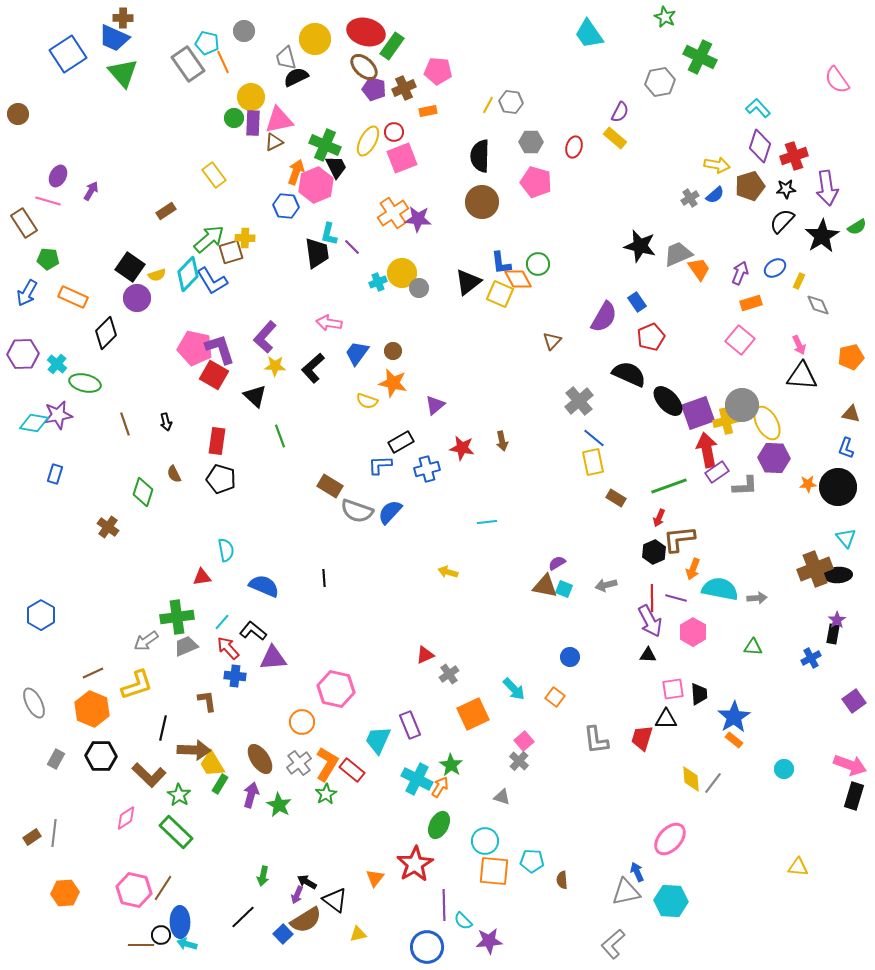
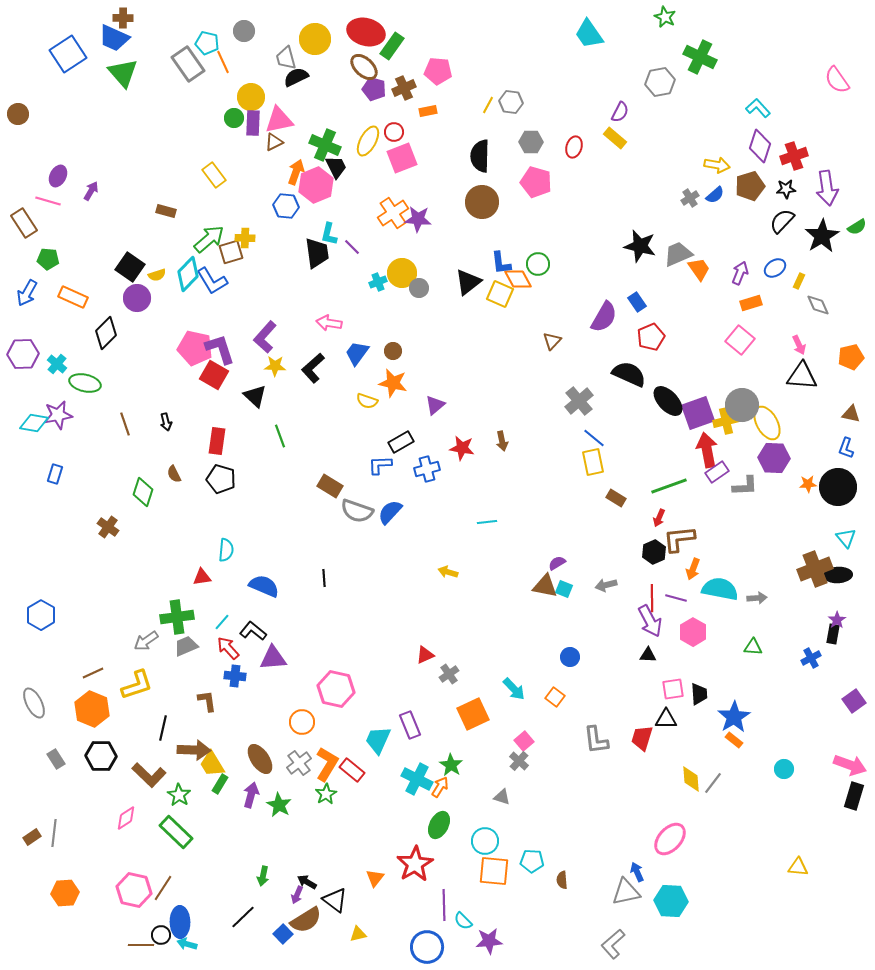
brown rectangle at (166, 211): rotated 48 degrees clockwise
cyan semicircle at (226, 550): rotated 15 degrees clockwise
gray rectangle at (56, 759): rotated 60 degrees counterclockwise
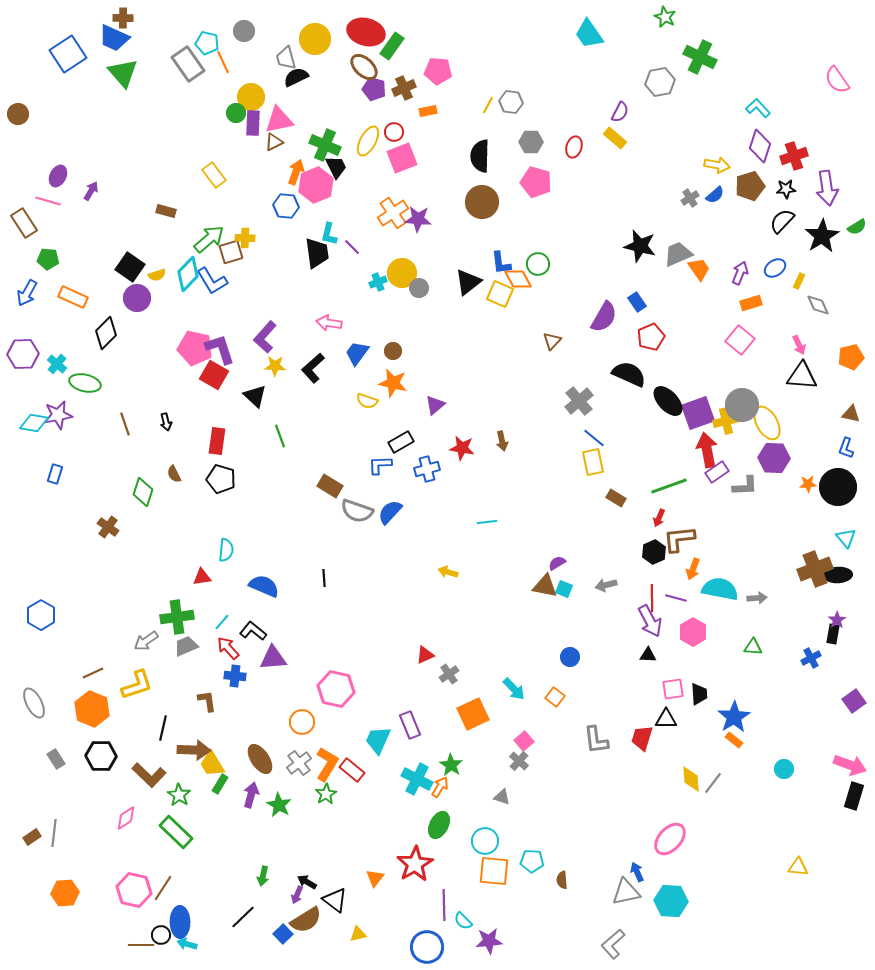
green circle at (234, 118): moved 2 px right, 5 px up
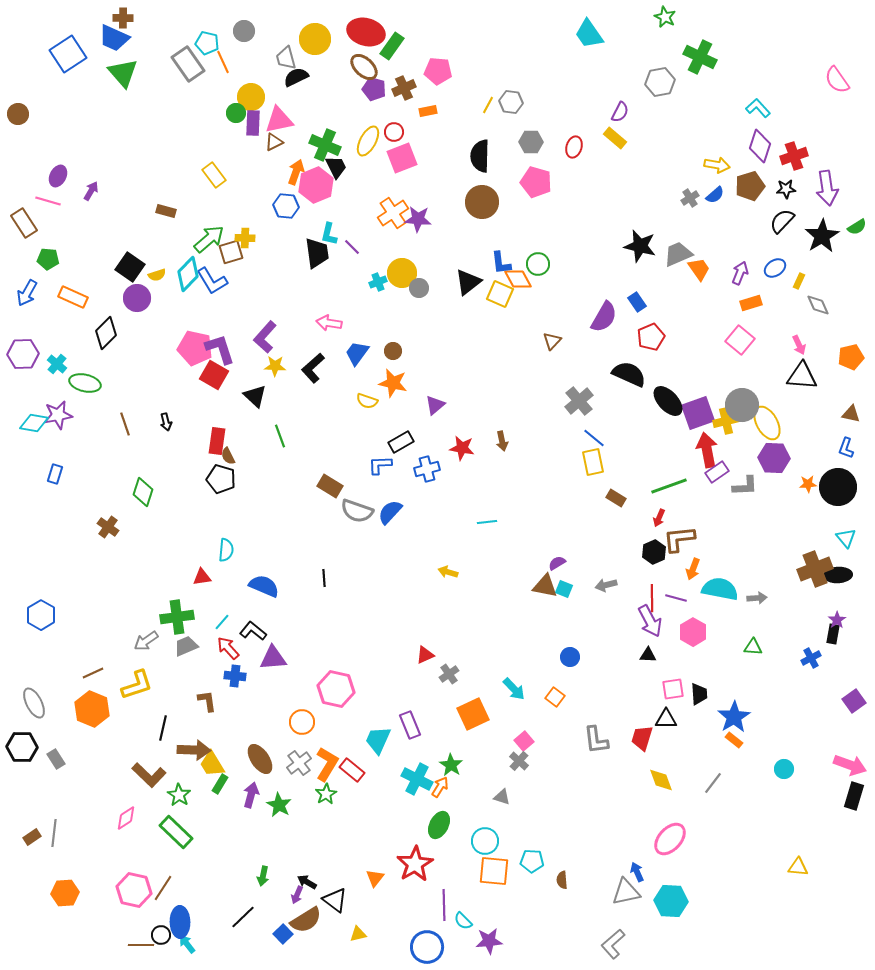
brown semicircle at (174, 474): moved 54 px right, 18 px up
black hexagon at (101, 756): moved 79 px left, 9 px up
yellow diamond at (691, 779): moved 30 px left, 1 px down; rotated 16 degrees counterclockwise
cyan arrow at (187, 944): rotated 36 degrees clockwise
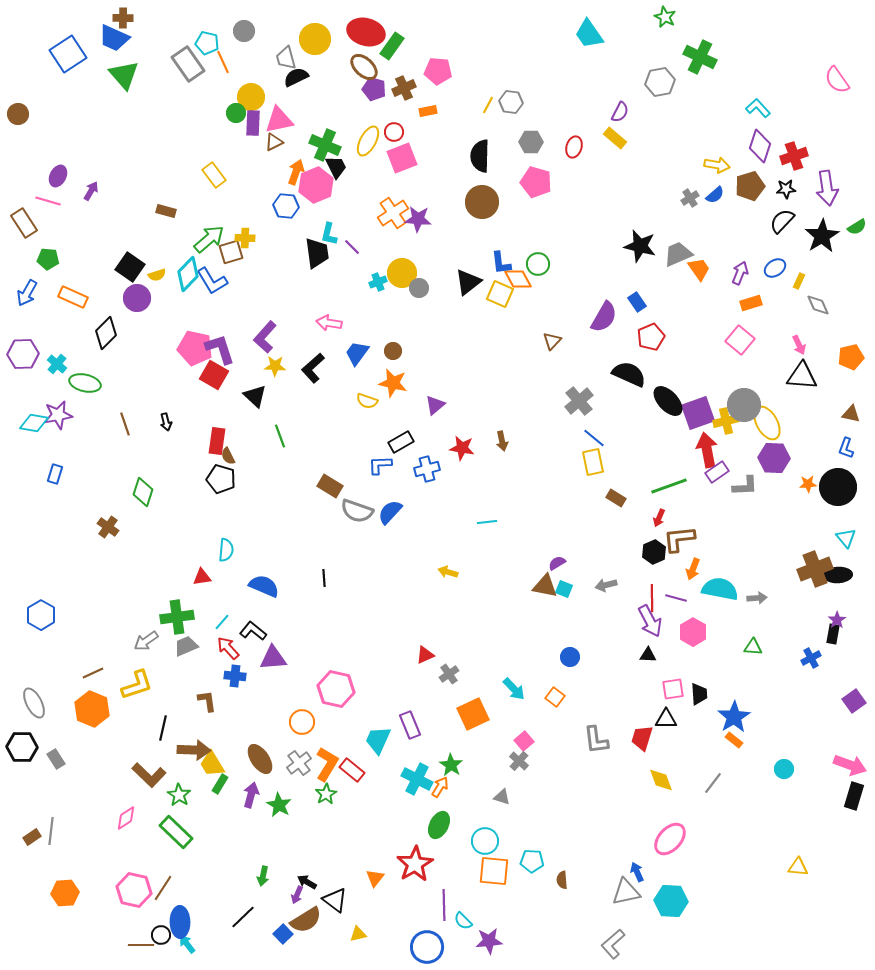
green triangle at (123, 73): moved 1 px right, 2 px down
gray circle at (742, 405): moved 2 px right
gray line at (54, 833): moved 3 px left, 2 px up
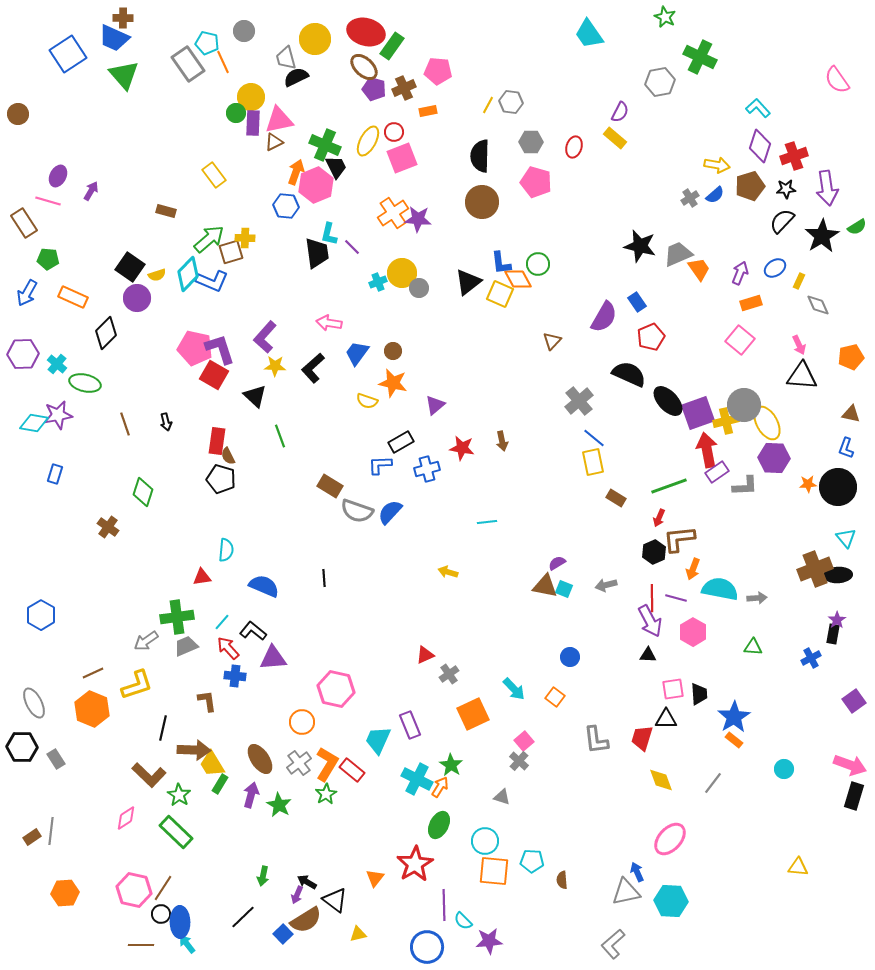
blue L-shape at (212, 281): rotated 36 degrees counterclockwise
black circle at (161, 935): moved 21 px up
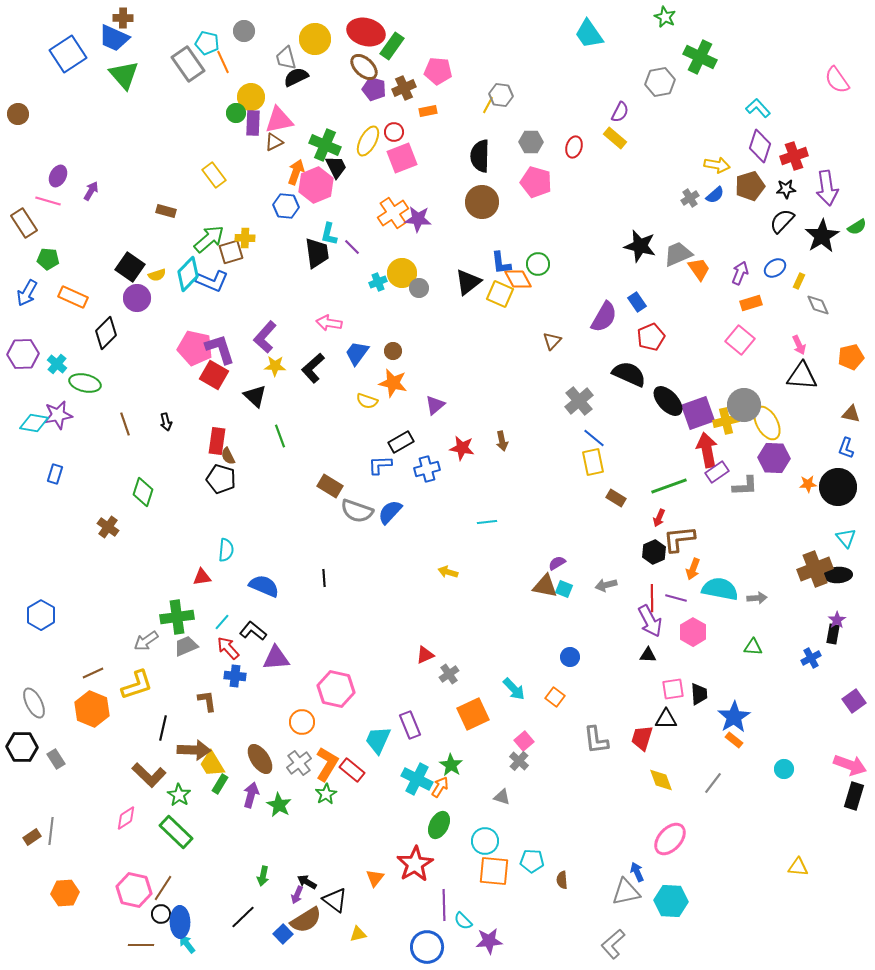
gray hexagon at (511, 102): moved 10 px left, 7 px up
purple triangle at (273, 658): moved 3 px right
